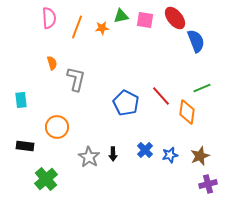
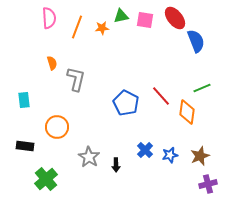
cyan rectangle: moved 3 px right
black arrow: moved 3 px right, 11 px down
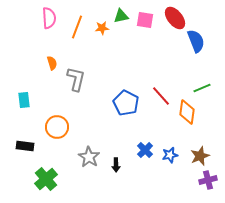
purple cross: moved 4 px up
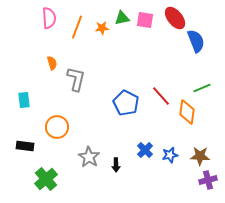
green triangle: moved 1 px right, 2 px down
brown star: rotated 24 degrees clockwise
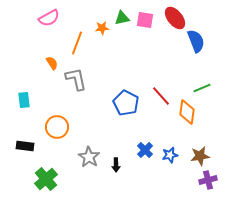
pink semicircle: rotated 65 degrees clockwise
orange line: moved 16 px down
orange semicircle: rotated 16 degrees counterclockwise
gray L-shape: rotated 25 degrees counterclockwise
brown star: rotated 12 degrees counterclockwise
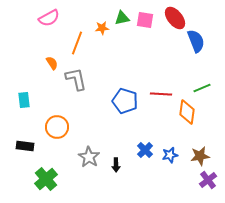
red line: moved 2 px up; rotated 45 degrees counterclockwise
blue pentagon: moved 1 px left, 2 px up; rotated 10 degrees counterclockwise
purple cross: rotated 24 degrees counterclockwise
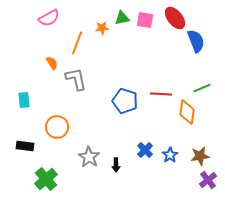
blue star: rotated 21 degrees counterclockwise
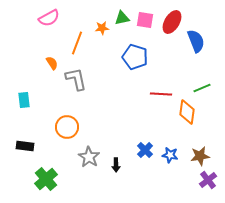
red ellipse: moved 3 px left, 4 px down; rotated 70 degrees clockwise
blue pentagon: moved 10 px right, 44 px up
orange circle: moved 10 px right
blue star: rotated 28 degrees counterclockwise
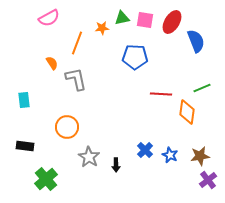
blue pentagon: rotated 15 degrees counterclockwise
blue star: rotated 14 degrees clockwise
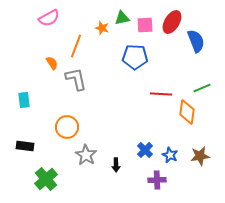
pink square: moved 5 px down; rotated 12 degrees counterclockwise
orange star: rotated 24 degrees clockwise
orange line: moved 1 px left, 3 px down
gray star: moved 3 px left, 2 px up
purple cross: moved 51 px left; rotated 36 degrees clockwise
